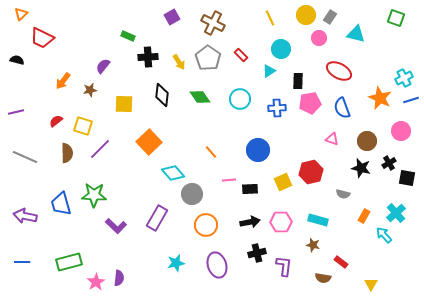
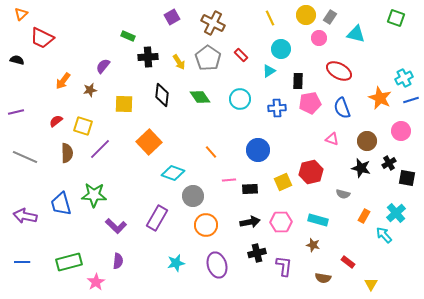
cyan diamond at (173, 173): rotated 30 degrees counterclockwise
gray circle at (192, 194): moved 1 px right, 2 px down
red rectangle at (341, 262): moved 7 px right
purple semicircle at (119, 278): moved 1 px left, 17 px up
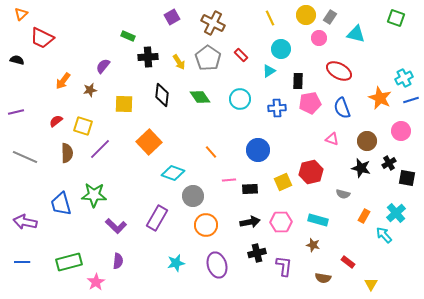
purple arrow at (25, 216): moved 6 px down
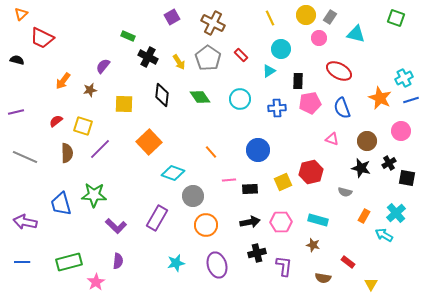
black cross at (148, 57): rotated 30 degrees clockwise
gray semicircle at (343, 194): moved 2 px right, 2 px up
cyan arrow at (384, 235): rotated 18 degrees counterclockwise
